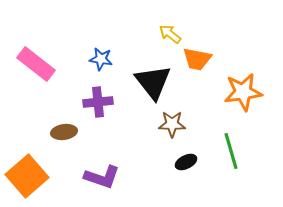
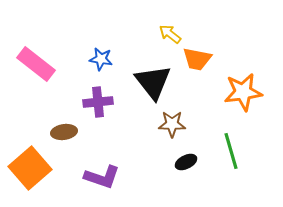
orange square: moved 3 px right, 8 px up
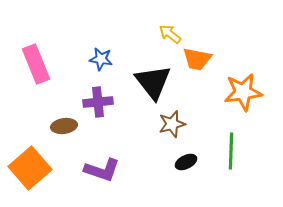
pink rectangle: rotated 30 degrees clockwise
brown star: rotated 16 degrees counterclockwise
brown ellipse: moved 6 px up
green line: rotated 18 degrees clockwise
purple L-shape: moved 7 px up
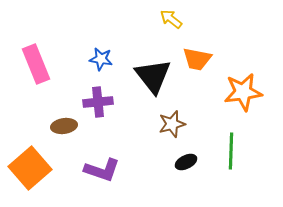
yellow arrow: moved 1 px right, 15 px up
black triangle: moved 6 px up
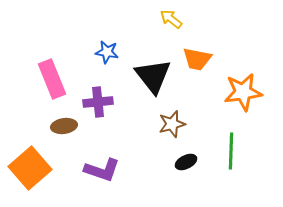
blue star: moved 6 px right, 7 px up
pink rectangle: moved 16 px right, 15 px down
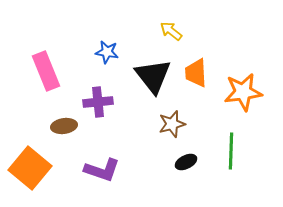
yellow arrow: moved 12 px down
orange trapezoid: moved 1 px left, 14 px down; rotated 76 degrees clockwise
pink rectangle: moved 6 px left, 8 px up
orange square: rotated 9 degrees counterclockwise
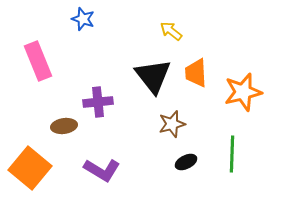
blue star: moved 24 px left, 33 px up; rotated 10 degrees clockwise
pink rectangle: moved 8 px left, 10 px up
orange star: rotated 6 degrees counterclockwise
green line: moved 1 px right, 3 px down
purple L-shape: rotated 12 degrees clockwise
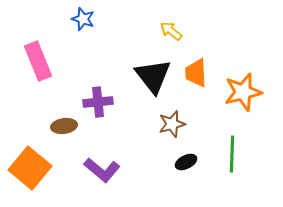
purple L-shape: rotated 9 degrees clockwise
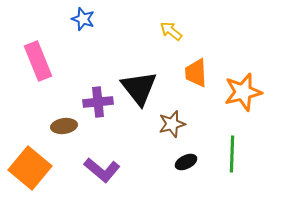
black triangle: moved 14 px left, 12 px down
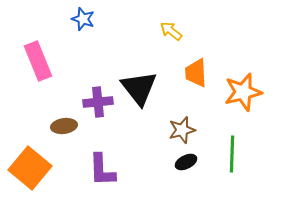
brown star: moved 10 px right, 6 px down
purple L-shape: rotated 48 degrees clockwise
